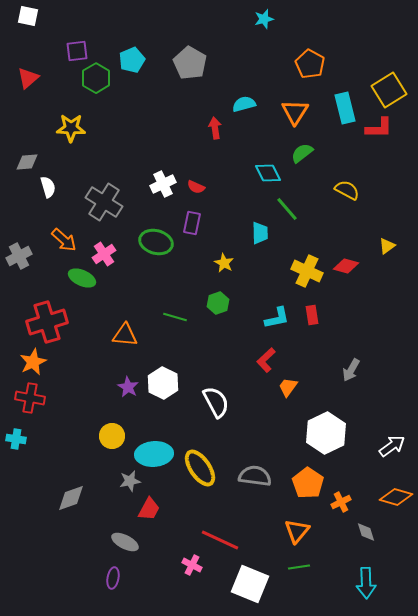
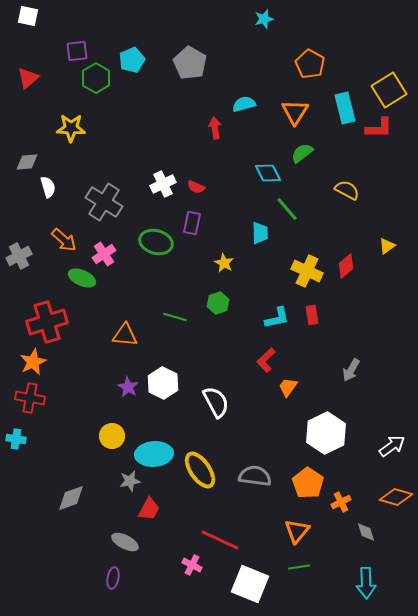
red diamond at (346, 266): rotated 55 degrees counterclockwise
yellow ellipse at (200, 468): moved 2 px down
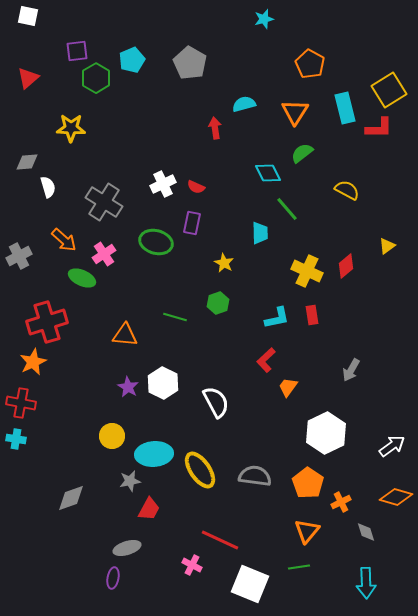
red cross at (30, 398): moved 9 px left, 5 px down
orange triangle at (297, 531): moved 10 px right
gray ellipse at (125, 542): moved 2 px right, 6 px down; rotated 44 degrees counterclockwise
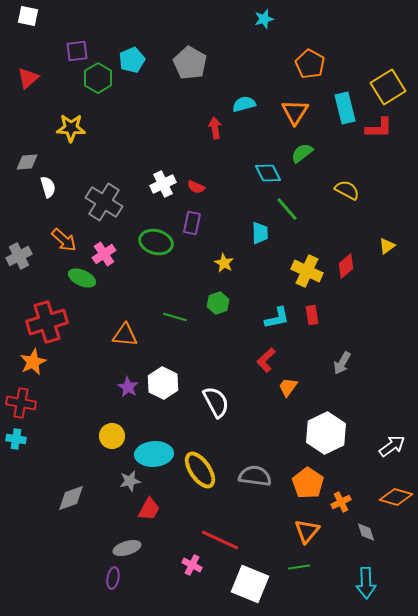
green hexagon at (96, 78): moved 2 px right
yellow square at (389, 90): moved 1 px left, 3 px up
gray arrow at (351, 370): moved 9 px left, 7 px up
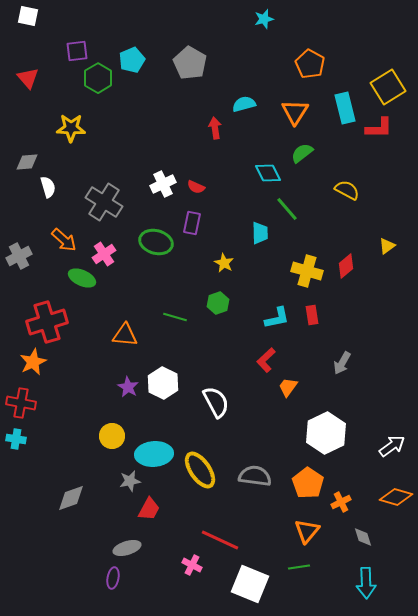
red triangle at (28, 78): rotated 30 degrees counterclockwise
yellow cross at (307, 271): rotated 8 degrees counterclockwise
gray diamond at (366, 532): moved 3 px left, 5 px down
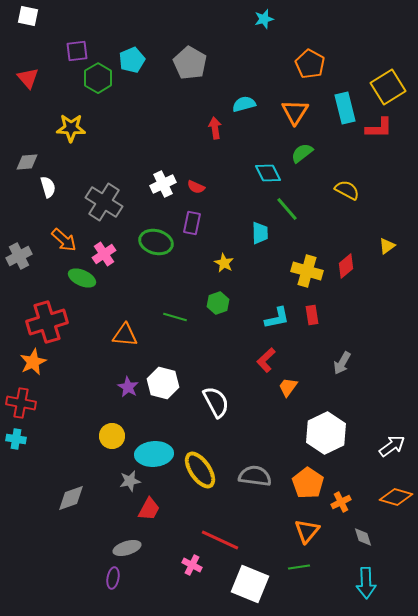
white hexagon at (163, 383): rotated 12 degrees counterclockwise
